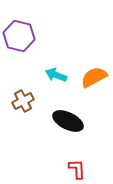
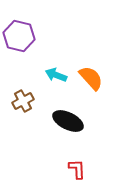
orange semicircle: moved 3 px left, 1 px down; rotated 76 degrees clockwise
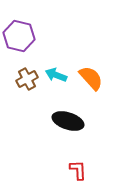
brown cross: moved 4 px right, 22 px up
black ellipse: rotated 8 degrees counterclockwise
red L-shape: moved 1 px right, 1 px down
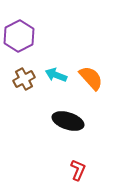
purple hexagon: rotated 20 degrees clockwise
brown cross: moved 3 px left
red L-shape: rotated 25 degrees clockwise
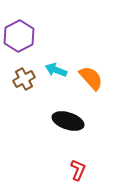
cyan arrow: moved 5 px up
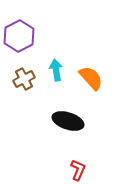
cyan arrow: rotated 60 degrees clockwise
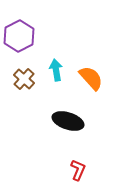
brown cross: rotated 20 degrees counterclockwise
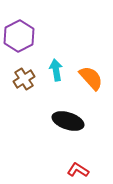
brown cross: rotated 15 degrees clockwise
red L-shape: rotated 80 degrees counterclockwise
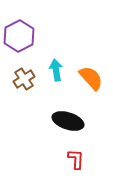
red L-shape: moved 2 px left, 11 px up; rotated 60 degrees clockwise
